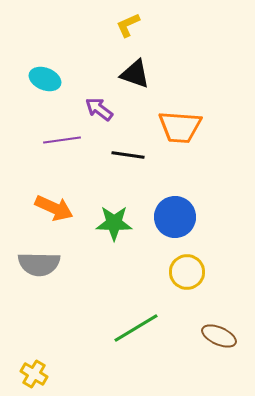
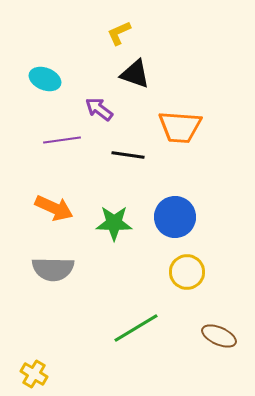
yellow L-shape: moved 9 px left, 8 px down
gray semicircle: moved 14 px right, 5 px down
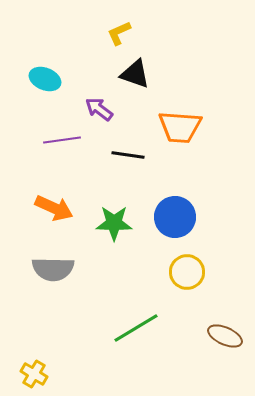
brown ellipse: moved 6 px right
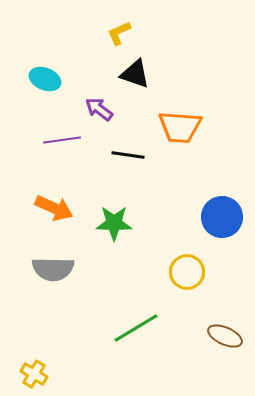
blue circle: moved 47 px right
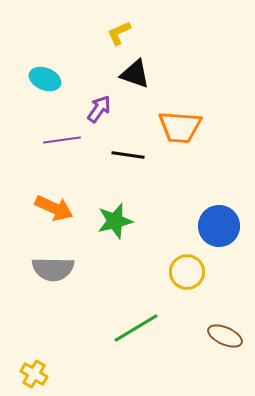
purple arrow: rotated 88 degrees clockwise
blue circle: moved 3 px left, 9 px down
green star: moved 1 px right, 2 px up; rotated 15 degrees counterclockwise
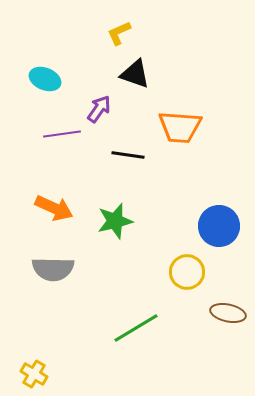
purple line: moved 6 px up
brown ellipse: moved 3 px right, 23 px up; rotated 12 degrees counterclockwise
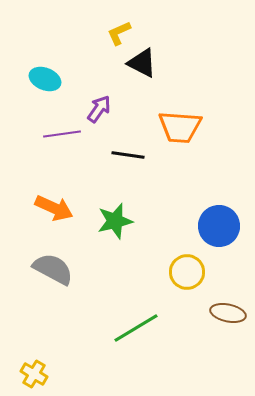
black triangle: moved 7 px right, 11 px up; rotated 8 degrees clockwise
gray semicircle: rotated 153 degrees counterclockwise
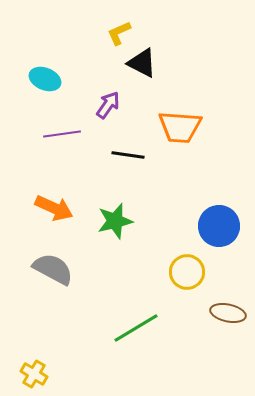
purple arrow: moved 9 px right, 4 px up
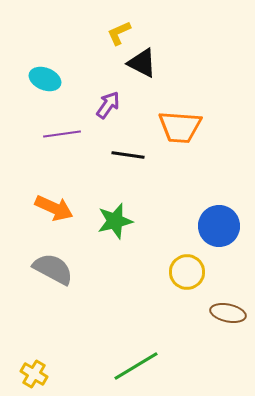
green line: moved 38 px down
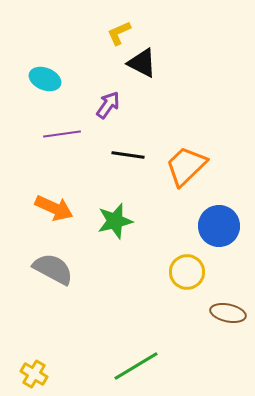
orange trapezoid: moved 6 px right, 39 px down; rotated 132 degrees clockwise
